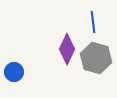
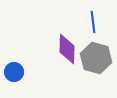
purple diamond: rotated 24 degrees counterclockwise
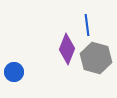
blue line: moved 6 px left, 3 px down
purple diamond: rotated 20 degrees clockwise
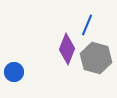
blue line: rotated 30 degrees clockwise
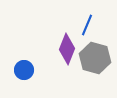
gray hexagon: moved 1 px left
blue circle: moved 10 px right, 2 px up
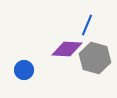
purple diamond: rotated 72 degrees clockwise
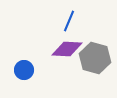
blue line: moved 18 px left, 4 px up
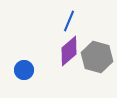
purple diamond: moved 2 px right, 2 px down; rotated 44 degrees counterclockwise
gray hexagon: moved 2 px right, 1 px up
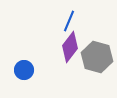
purple diamond: moved 1 px right, 4 px up; rotated 12 degrees counterclockwise
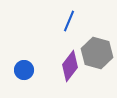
purple diamond: moved 19 px down
gray hexagon: moved 4 px up
